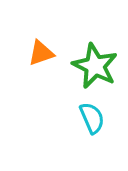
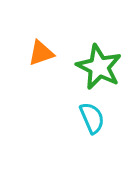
green star: moved 4 px right, 1 px down
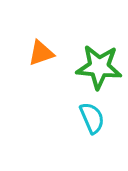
green star: rotated 21 degrees counterclockwise
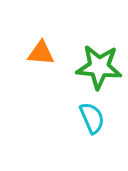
orange triangle: rotated 24 degrees clockwise
